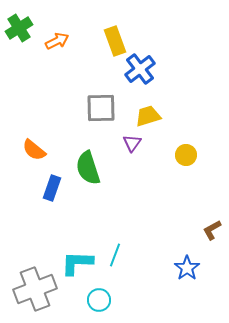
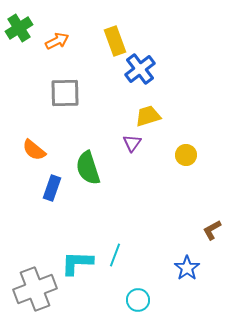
gray square: moved 36 px left, 15 px up
cyan circle: moved 39 px right
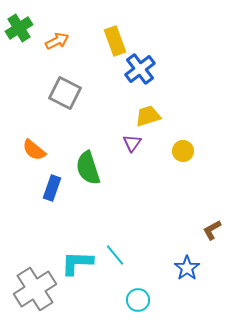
gray square: rotated 28 degrees clockwise
yellow circle: moved 3 px left, 4 px up
cyan line: rotated 60 degrees counterclockwise
gray cross: rotated 12 degrees counterclockwise
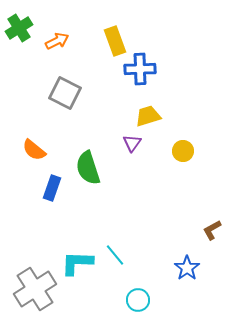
blue cross: rotated 36 degrees clockwise
